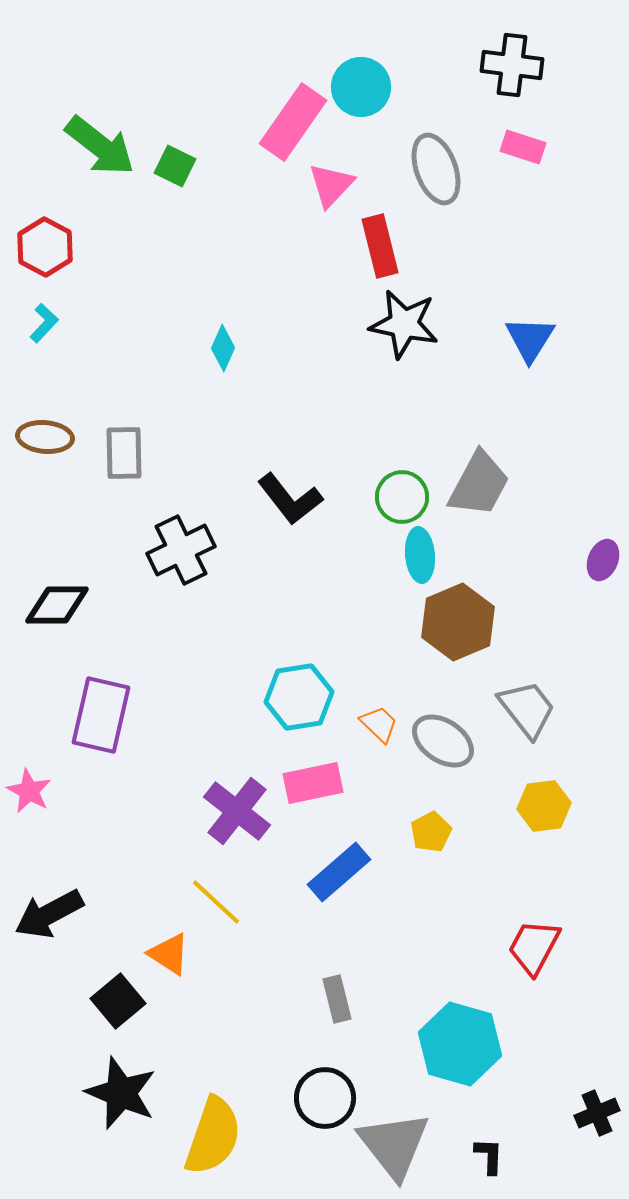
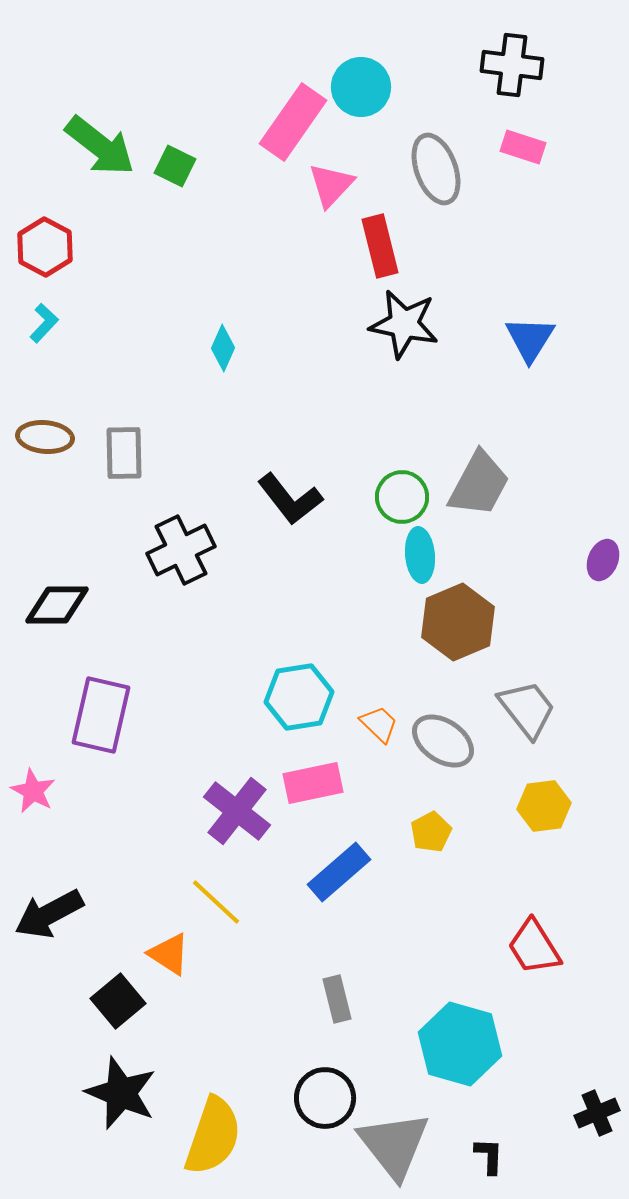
pink star at (29, 791): moved 4 px right
red trapezoid at (534, 947): rotated 60 degrees counterclockwise
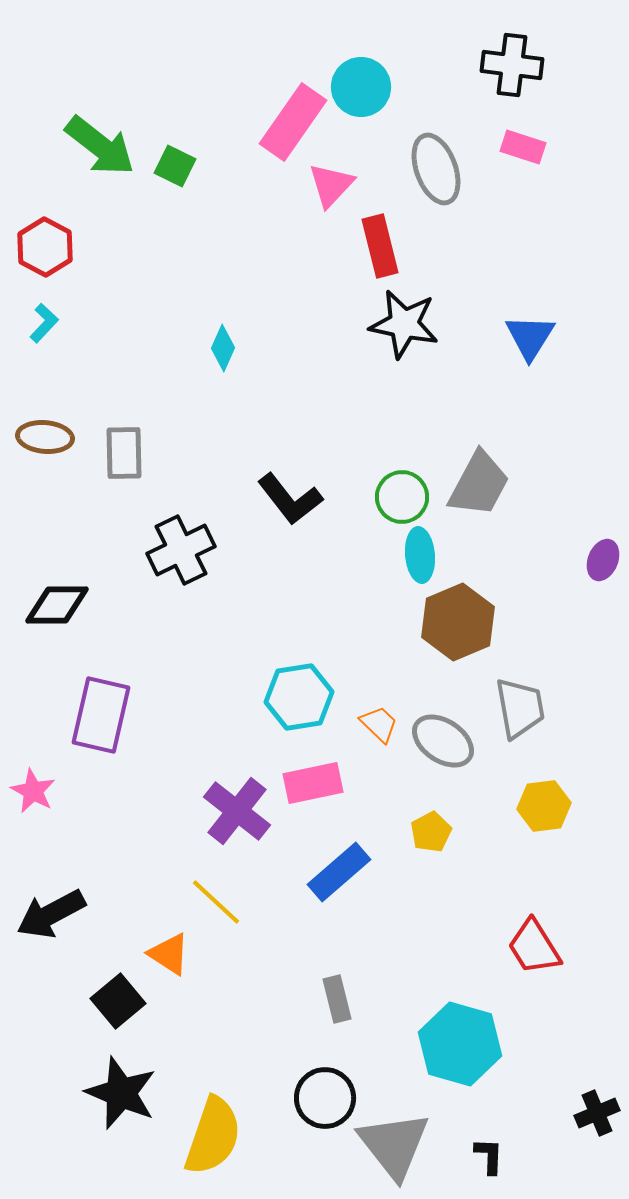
blue triangle at (530, 339): moved 2 px up
gray trapezoid at (527, 709): moved 7 px left, 1 px up; rotated 28 degrees clockwise
black arrow at (49, 914): moved 2 px right
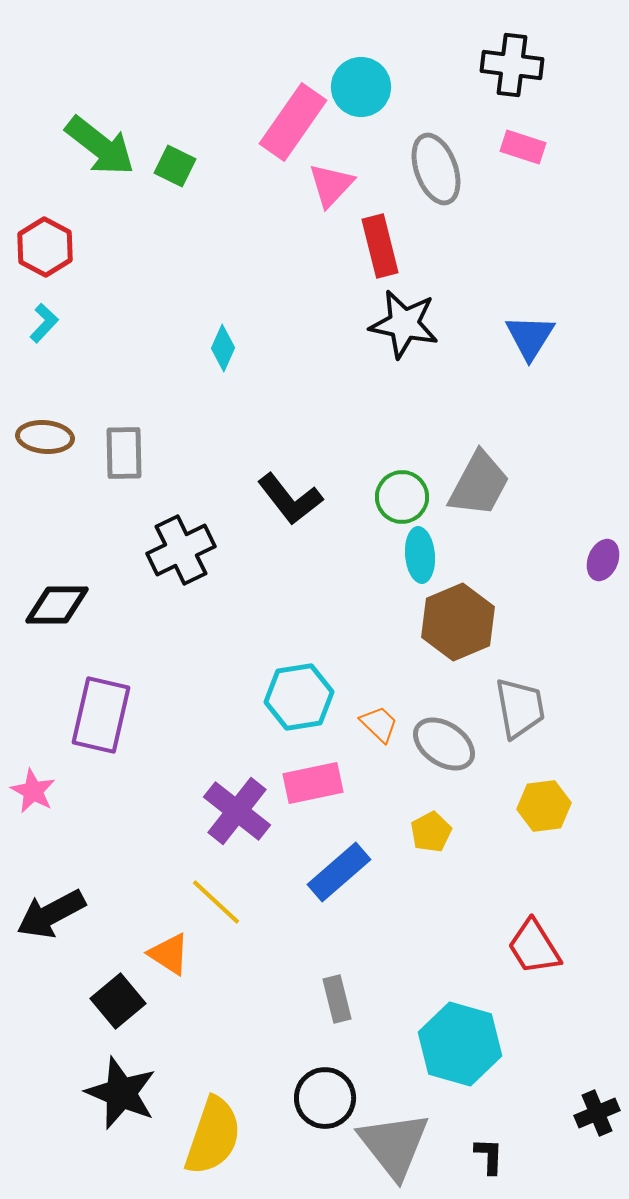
gray ellipse at (443, 741): moved 1 px right, 3 px down
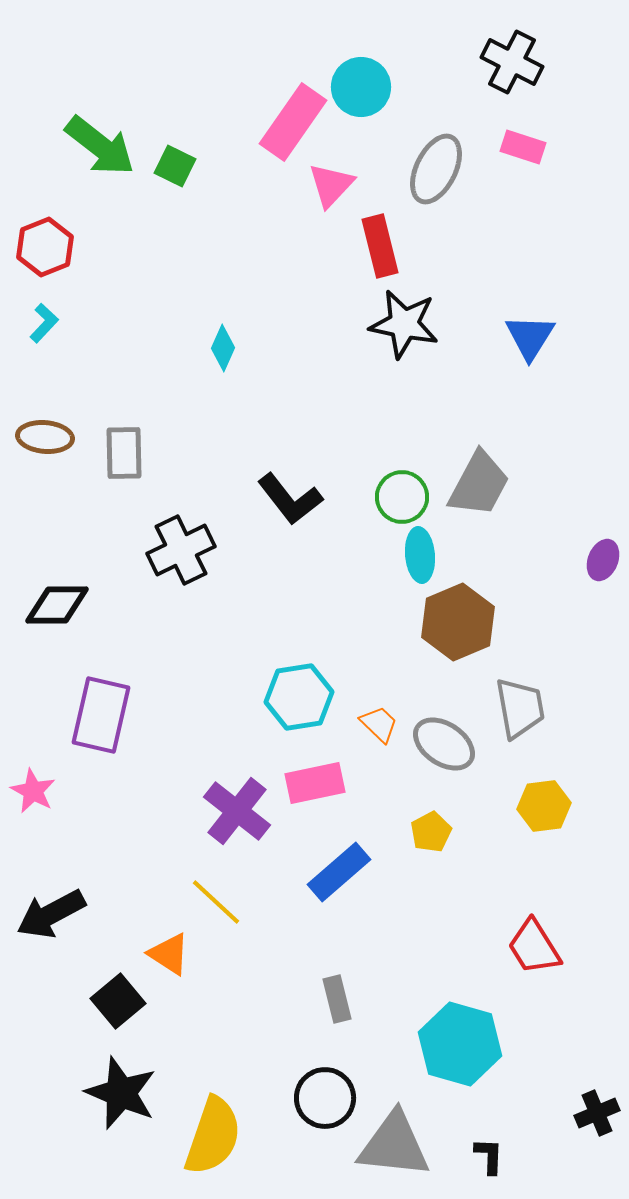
black cross at (512, 65): moved 3 px up; rotated 20 degrees clockwise
gray ellipse at (436, 169): rotated 46 degrees clockwise
red hexagon at (45, 247): rotated 10 degrees clockwise
pink rectangle at (313, 783): moved 2 px right
gray triangle at (394, 1145): rotated 46 degrees counterclockwise
